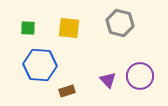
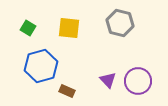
green square: rotated 28 degrees clockwise
blue hexagon: moved 1 px right, 1 px down; rotated 20 degrees counterclockwise
purple circle: moved 2 px left, 5 px down
brown rectangle: rotated 42 degrees clockwise
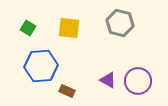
blue hexagon: rotated 12 degrees clockwise
purple triangle: rotated 18 degrees counterclockwise
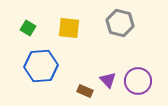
purple triangle: rotated 18 degrees clockwise
brown rectangle: moved 18 px right
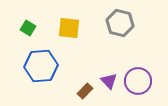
purple triangle: moved 1 px right, 1 px down
brown rectangle: rotated 70 degrees counterclockwise
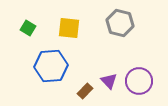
blue hexagon: moved 10 px right
purple circle: moved 1 px right
